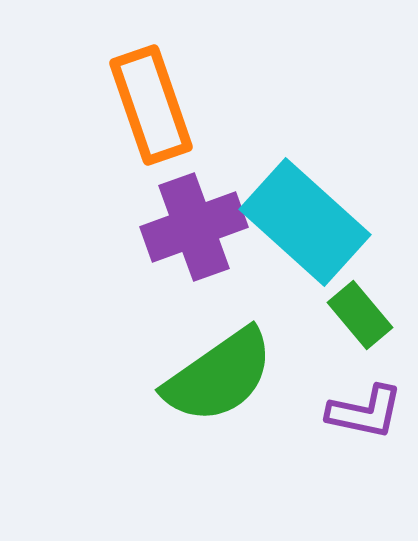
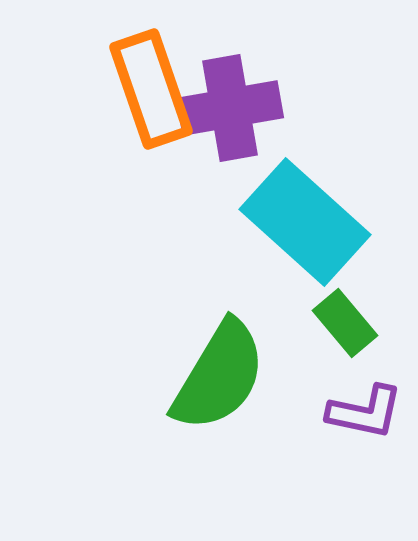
orange rectangle: moved 16 px up
purple cross: moved 36 px right, 119 px up; rotated 10 degrees clockwise
green rectangle: moved 15 px left, 8 px down
green semicircle: rotated 24 degrees counterclockwise
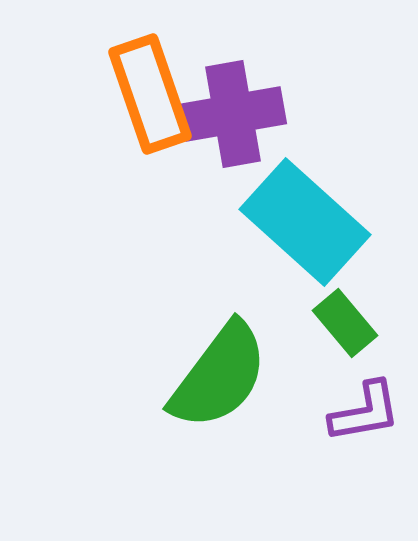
orange rectangle: moved 1 px left, 5 px down
purple cross: moved 3 px right, 6 px down
green semicircle: rotated 6 degrees clockwise
purple L-shape: rotated 22 degrees counterclockwise
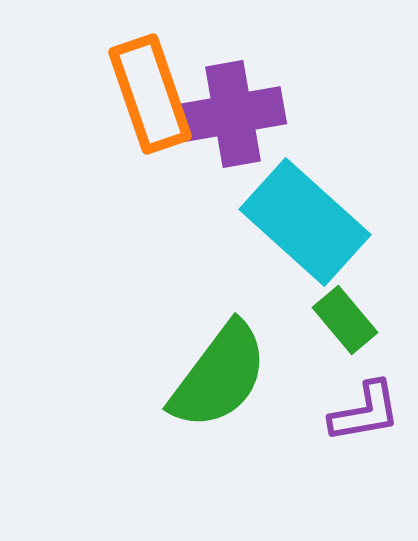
green rectangle: moved 3 px up
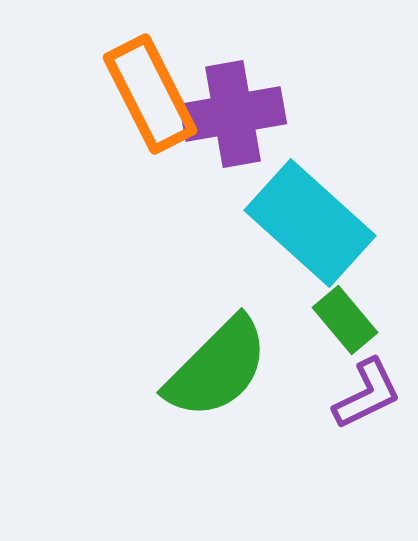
orange rectangle: rotated 8 degrees counterclockwise
cyan rectangle: moved 5 px right, 1 px down
green semicircle: moved 2 px left, 8 px up; rotated 8 degrees clockwise
purple L-shape: moved 2 px right, 18 px up; rotated 16 degrees counterclockwise
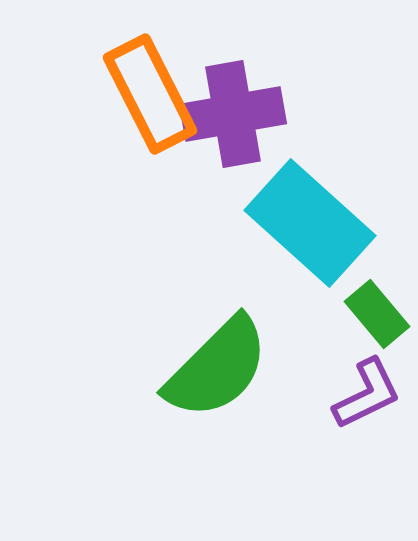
green rectangle: moved 32 px right, 6 px up
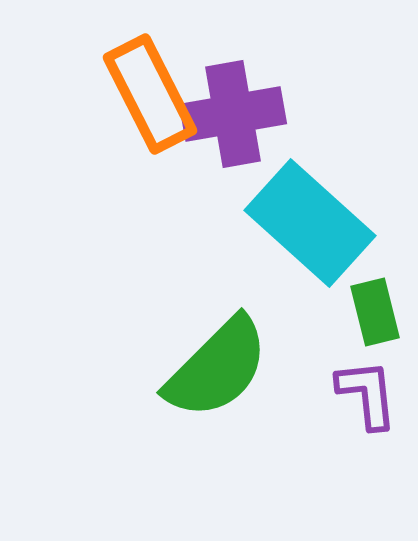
green rectangle: moved 2 px left, 2 px up; rotated 26 degrees clockwise
purple L-shape: rotated 70 degrees counterclockwise
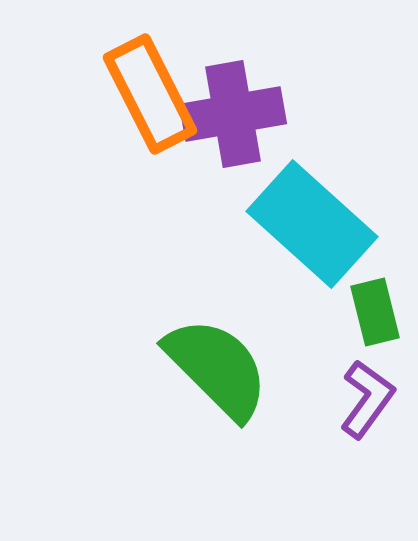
cyan rectangle: moved 2 px right, 1 px down
green semicircle: rotated 90 degrees counterclockwise
purple L-shape: moved 5 px down; rotated 42 degrees clockwise
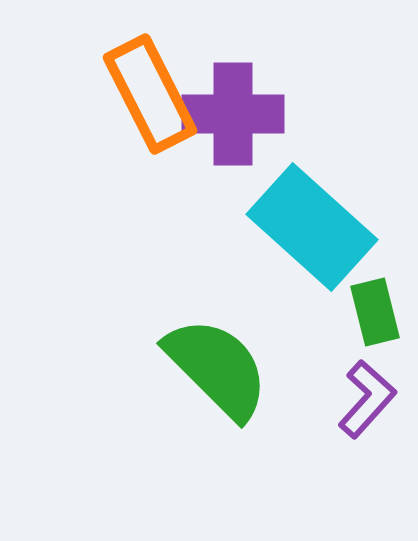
purple cross: rotated 10 degrees clockwise
cyan rectangle: moved 3 px down
purple L-shape: rotated 6 degrees clockwise
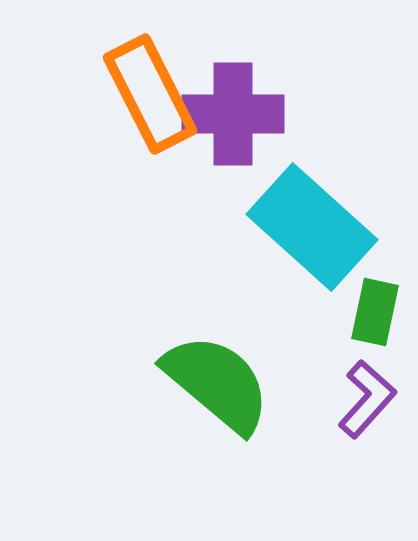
green rectangle: rotated 26 degrees clockwise
green semicircle: moved 15 px down; rotated 5 degrees counterclockwise
